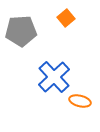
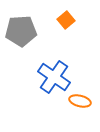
orange square: moved 2 px down
blue cross: rotated 12 degrees counterclockwise
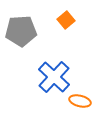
blue cross: rotated 8 degrees clockwise
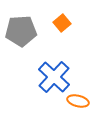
orange square: moved 4 px left, 3 px down
orange ellipse: moved 2 px left
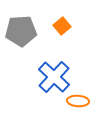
orange square: moved 3 px down
orange ellipse: rotated 10 degrees counterclockwise
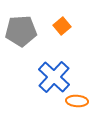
orange ellipse: moved 1 px left
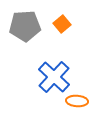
orange square: moved 2 px up
gray pentagon: moved 4 px right, 5 px up
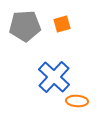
orange square: rotated 24 degrees clockwise
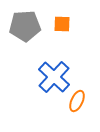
orange square: rotated 18 degrees clockwise
orange ellipse: rotated 70 degrees counterclockwise
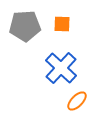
blue cross: moved 7 px right, 9 px up
orange ellipse: rotated 20 degrees clockwise
